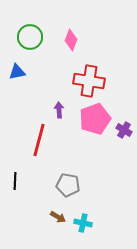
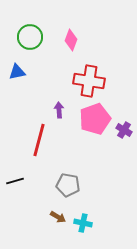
black line: rotated 72 degrees clockwise
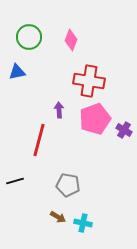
green circle: moved 1 px left
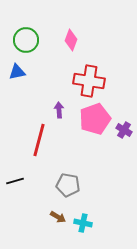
green circle: moved 3 px left, 3 px down
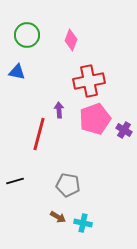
green circle: moved 1 px right, 5 px up
blue triangle: rotated 24 degrees clockwise
red cross: rotated 20 degrees counterclockwise
red line: moved 6 px up
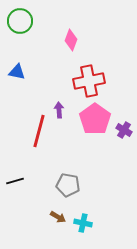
green circle: moved 7 px left, 14 px up
pink pentagon: rotated 16 degrees counterclockwise
red line: moved 3 px up
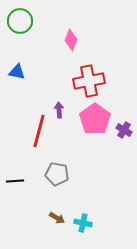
black line: rotated 12 degrees clockwise
gray pentagon: moved 11 px left, 11 px up
brown arrow: moved 1 px left, 1 px down
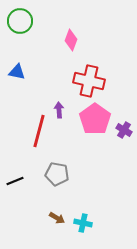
red cross: rotated 24 degrees clockwise
black line: rotated 18 degrees counterclockwise
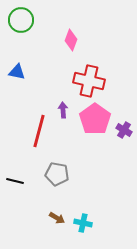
green circle: moved 1 px right, 1 px up
purple arrow: moved 4 px right
black line: rotated 36 degrees clockwise
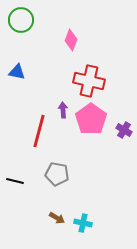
pink pentagon: moved 4 px left
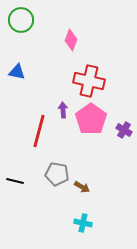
brown arrow: moved 25 px right, 31 px up
